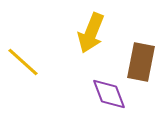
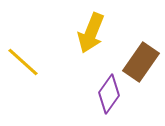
brown rectangle: rotated 24 degrees clockwise
purple diamond: rotated 57 degrees clockwise
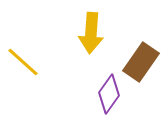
yellow arrow: rotated 18 degrees counterclockwise
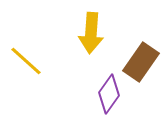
yellow line: moved 3 px right, 1 px up
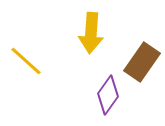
brown rectangle: moved 1 px right
purple diamond: moved 1 px left, 1 px down
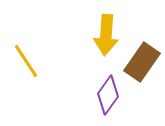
yellow arrow: moved 15 px right, 2 px down
yellow line: rotated 15 degrees clockwise
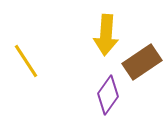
brown rectangle: rotated 21 degrees clockwise
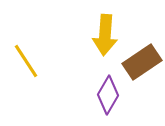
yellow arrow: moved 1 px left
purple diamond: rotated 6 degrees counterclockwise
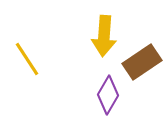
yellow arrow: moved 1 px left, 1 px down
yellow line: moved 1 px right, 2 px up
